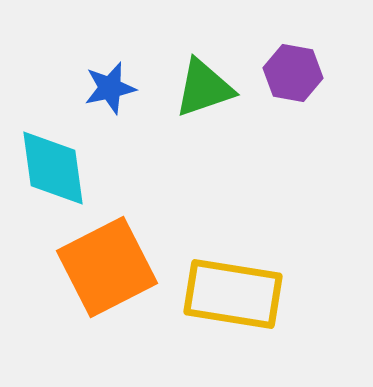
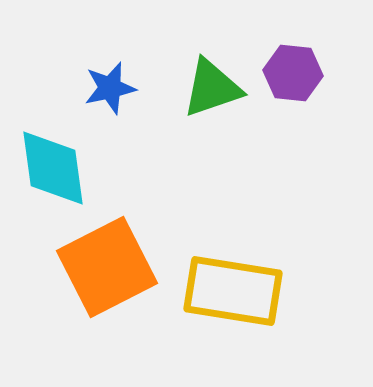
purple hexagon: rotated 4 degrees counterclockwise
green triangle: moved 8 px right
yellow rectangle: moved 3 px up
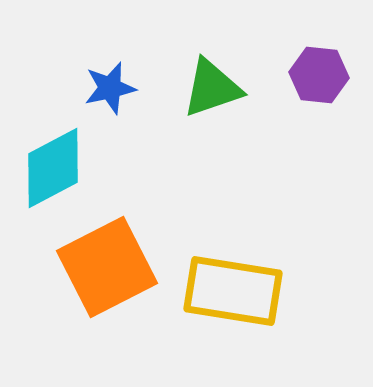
purple hexagon: moved 26 px right, 2 px down
cyan diamond: rotated 70 degrees clockwise
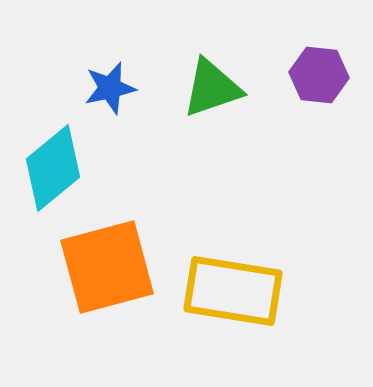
cyan diamond: rotated 12 degrees counterclockwise
orange square: rotated 12 degrees clockwise
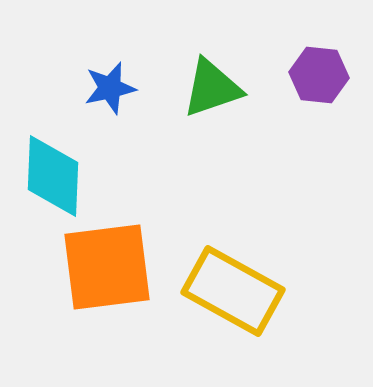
cyan diamond: moved 8 px down; rotated 48 degrees counterclockwise
orange square: rotated 8 degrees clockwise
yellow rectangle: rotated 20 degrees clockwise
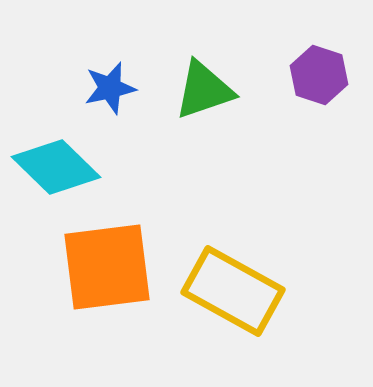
purple hexagon: rotated 12 degrees clockwise
green triangle: moved 8 px left, 2 px down
cyan diamond: moved 3 px right, 9 px up; rotated 48 degrees counterclockwise
